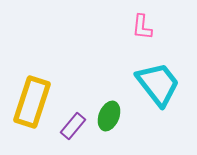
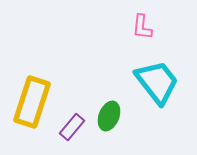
cyan trapezoid: moved 1 px left, 2 px up
purple rectangle: moved 1 px left, 1 px down
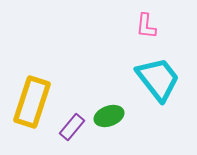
pink L-shape: moved 4 px right, 1 px up
cyan trapezoid: moved 1 px right, 3 px up
green ellipse: rotated 48 degrees clockwise
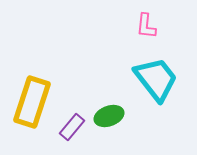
cyan trapezoid: moved 2 px left
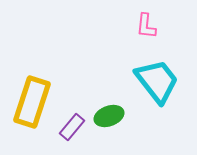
cyan trapezoid: moved 1 px right, 2 px down
